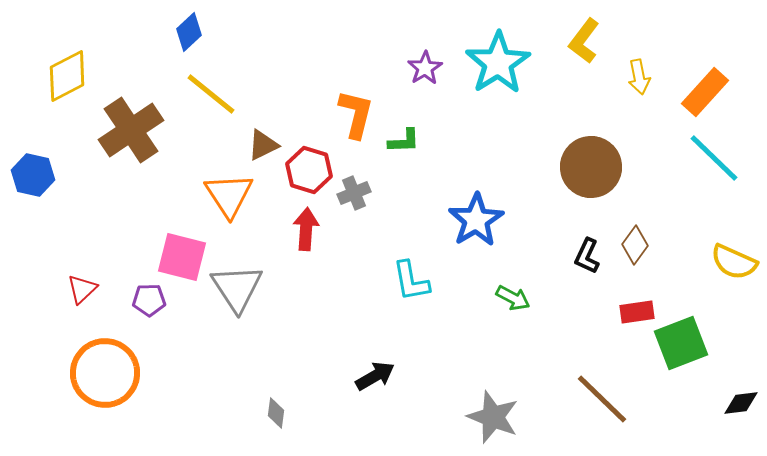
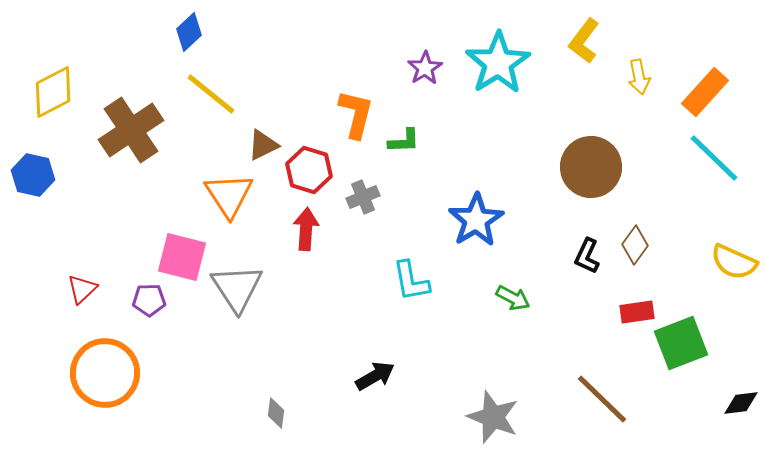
yellow diamond: moved 14 px left, 16 px down
gray cross: moved 9 px right, 4 px down
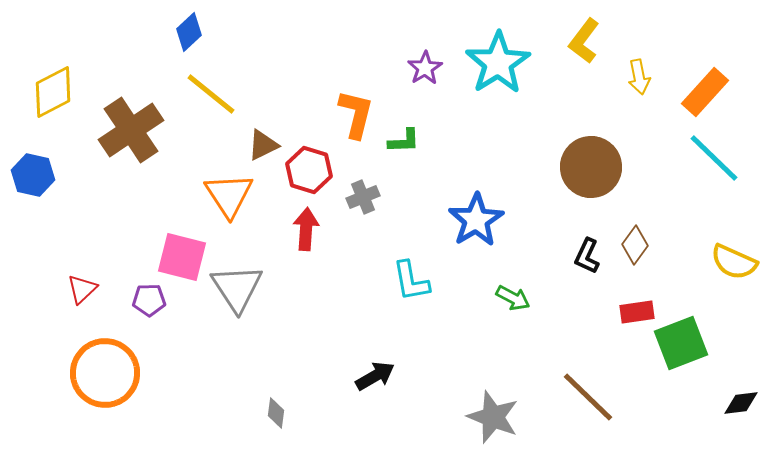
brown line: moved 14 px left, 2 px up
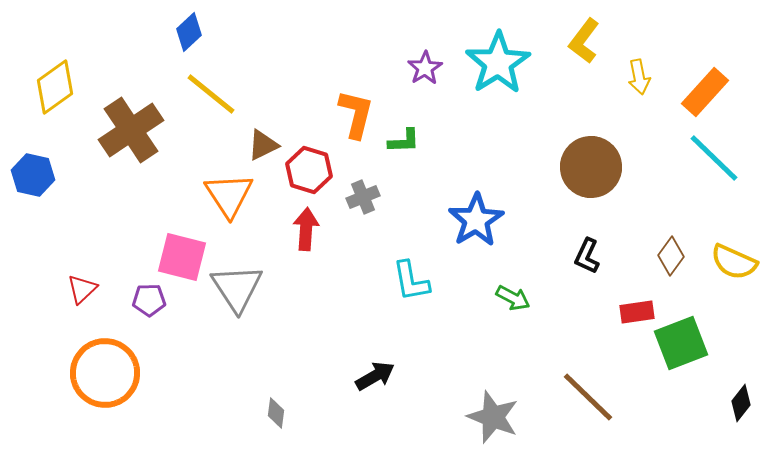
yellow diamond: moved 2 px right, 5 px up; rotated 8 degrees counterclockwise
brown diamond: moved 36 px right, 11 px down
black diamond: rotated 45 degrees counterclockwise
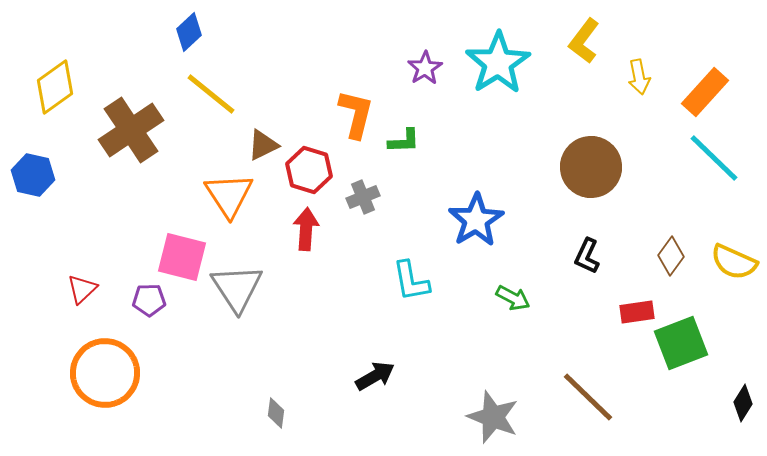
black diamond: moved 2 px right; rotated 6 degrees counterclockwise
